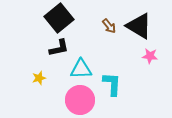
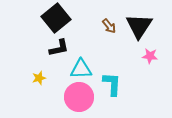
black square: moved 3 px left
black triangle: rotated 32 degrees clockwise
pink circle: moved 1 px left, 3 px up
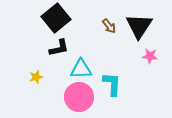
yellow star: moved 3 px left, 1 px up
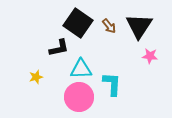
black square: moved 22 px right, 5 px down; rotated 16 degrees counterclockwise
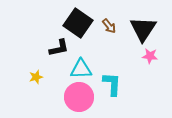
black triangle: moved 4 px right, 3 px down
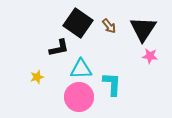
yellow star: moved 1 px right
